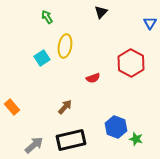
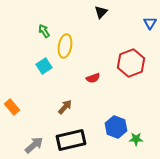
green arrow: moved 3 px left, 14 px down
cyan square: moved 2 px right, 8 px down
red hexagon: rotated 12 degrees clockwise
green star: rotated 16 degrees counterclockwise
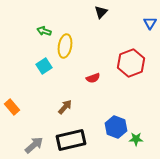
green arrow: rotated 40 degrees counterclockwise
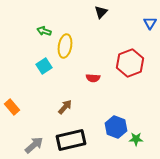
red hexagon: moved 1 px left
red semicircle: rotated 24 degrees clockwise
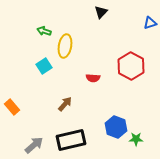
blue triangle: rotated 40 degrees clockwise
red hexagon: moved 1 px right, 3 px down; rotated 12 degrees counterclockwise
brown arrow: moved 3 px up
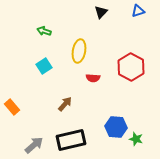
blue triangle: moved 12 px left, 12 px up
yellow ellipse: moved 14 px right, 5 px down
red hexagon: moved 1 px down
blue hexagon: rotated 15 degrees counterclockwise
green star: rotated 16 degrees clockwise
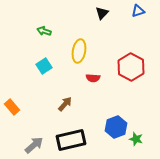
black triangle: moved 1 px right, 1 px down
blue hexagon: rotated 25 degrees counterclockwise
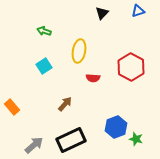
black rectangle: rotated 12 degrees counterclockwise
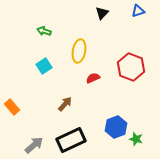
red hexagon: rotated 8 degrees counterclockwise
red semicircle: rotated 152 degrees clockwise
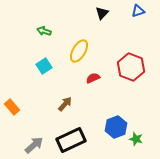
yellow ellipse: rotated 20 degrees clockwise
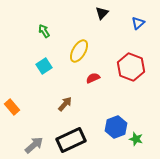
blue triangle: moved 12 px down; rotated 24 degrees counterclockwise
green arrow: rotated 40 degrees clockwise
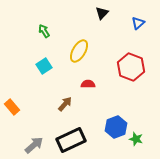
red semicircle: moved 5 px left, 6 px down; rotated 24 degrees clockwise
